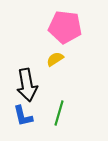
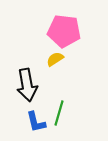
pink pentagon: moved 1 px left, 4 px down
blue L-shape: moved 13 px right, 6 px down
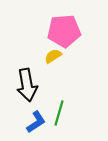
pink pentagon: rotated 12 degrees counterclockwise
yellow semicircle: moved 2 px left, 3 px up
blue L-shape: rotated 110 degrees counterclockwise
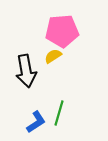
pink pentagon: moved 2 px left
black arrow: moved 1 px left, 14 px up
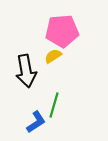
green line: moved 5 px left, 8 px up
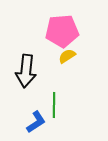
yellow semicircle: moved 14 px right
black arrow: rotated 16 degrees clockwise
green line: rotated 15 degrees counterclockwise
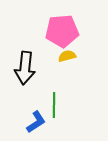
yellow semicircle: rotated 18 degrees clockwise
black arrow: moved 1 px left, 3 px up
